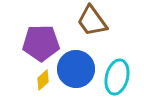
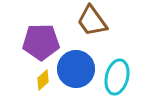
purple pentagon: moved 1 px up
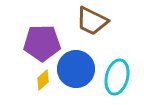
brown trapezoid: rotated 28 degrees counterclockwise
purple pentagon: moved 1 px right, 1 px down
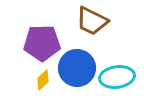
blue circle: moved 1 px right, 1 px up
cyan ellipse: rotated 68 degrees clockwise
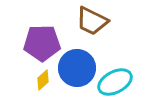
cyan ellipse: moved 2 px left, 5 px down; rotated 20 degrees counterclockwise
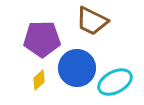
purple pentagon: moved 4 px up
yellow diamond: moved 4 px left
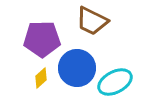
yellow diamond: moved 2 px right, 2 px up
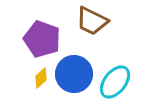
purple pentagon: rotated 21 degrees clockwise
blue circle: moved 3 px left, 6 px down
cyan ellipse: rotated 24 degrees counterclockwise
